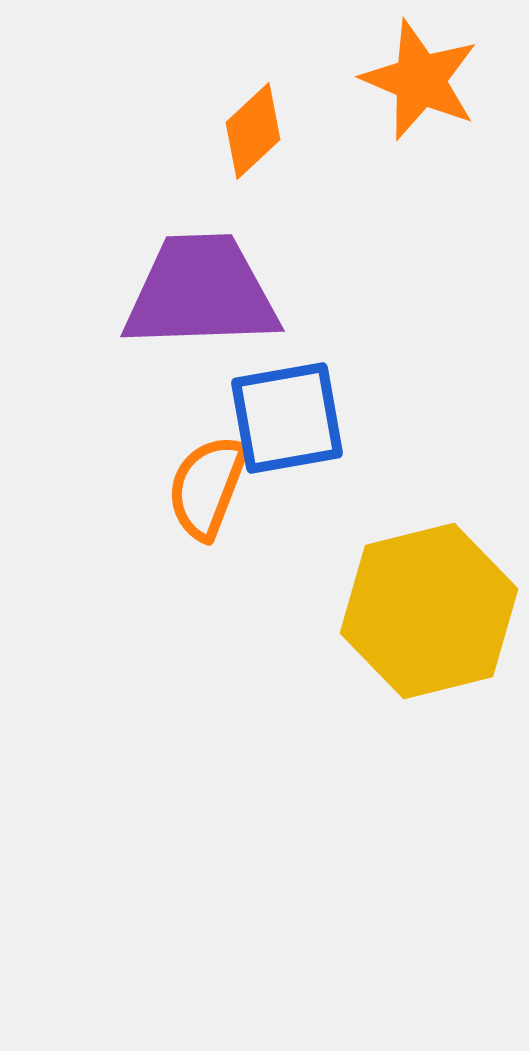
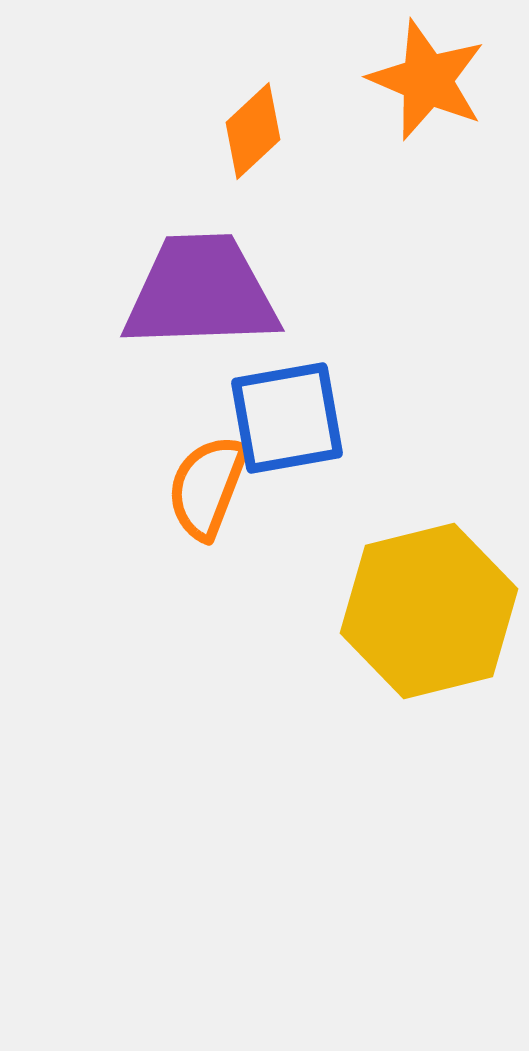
orange star: moved 7 px right
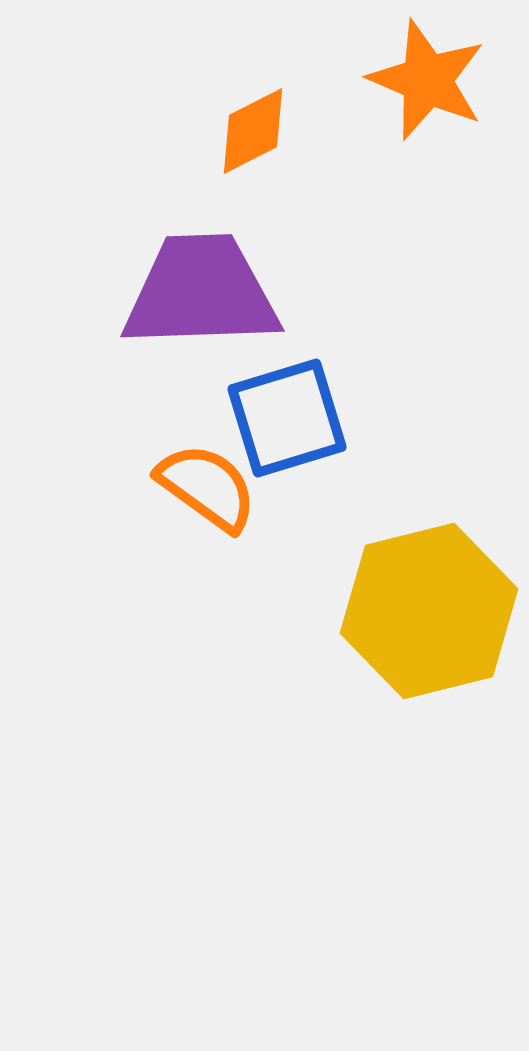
orange diamond: rotated 16 degrees clockwise
blue square: rotated 7 degrees counterclockwise
orange semicircle: rotated 105 degrees clockwise
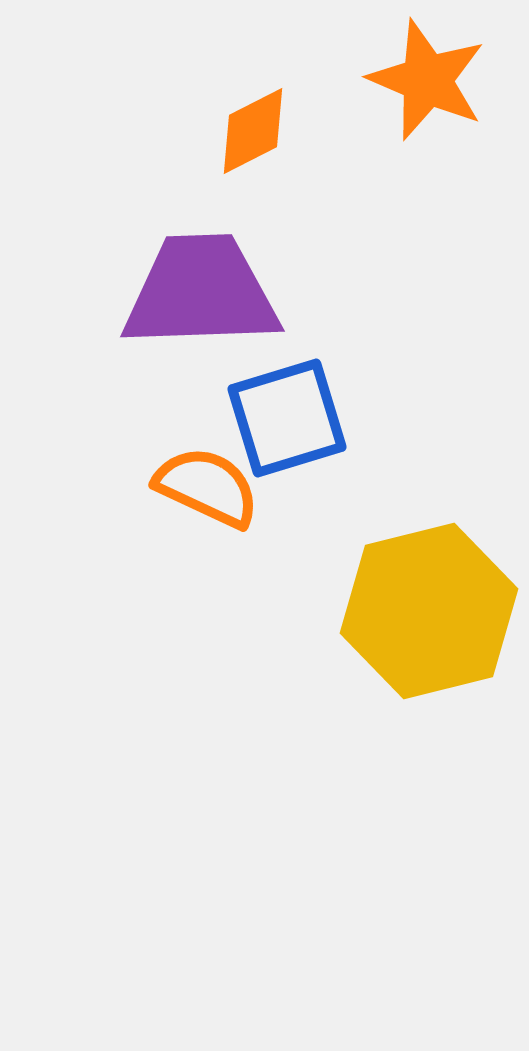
orange semicircle: rotated 11 degrees counterclockwise
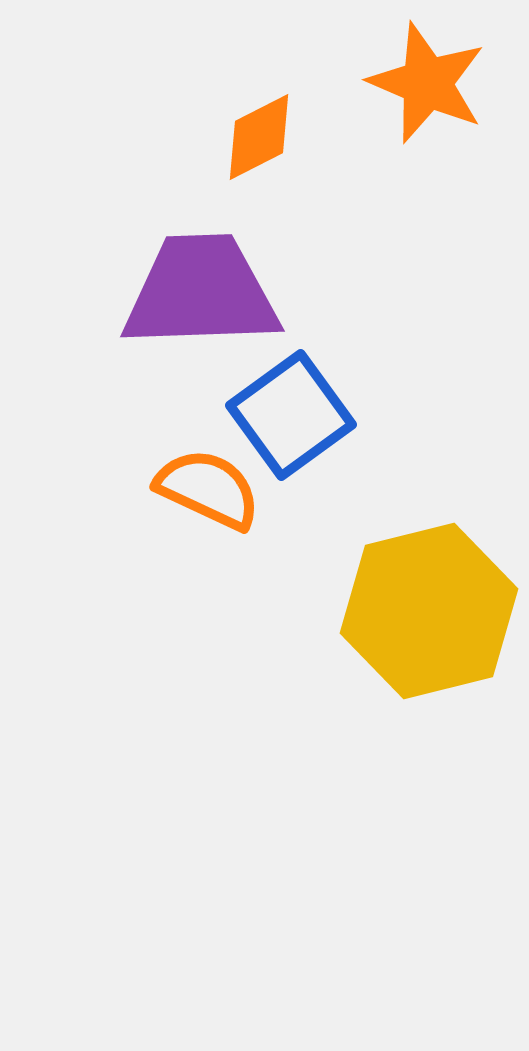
orange star: moved 3 px down
orange diamond: moved 6 px right, 6 px down
blue square: moved 4 px right, 3 px up; rotated 19 degrees counterclockwise
orange semicircle: moved 1 px right, 2 px down
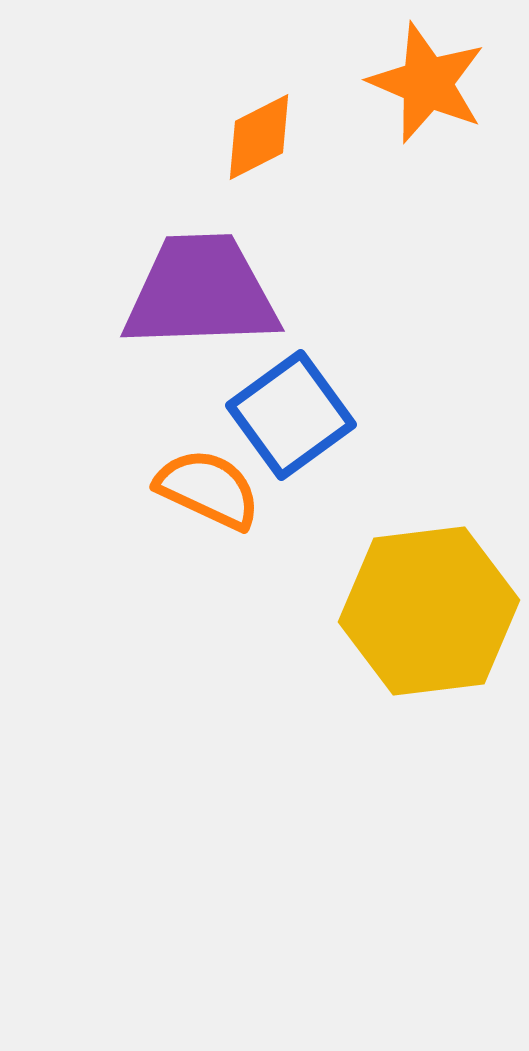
yellow hexagon: rotated 7 degrees clockwise
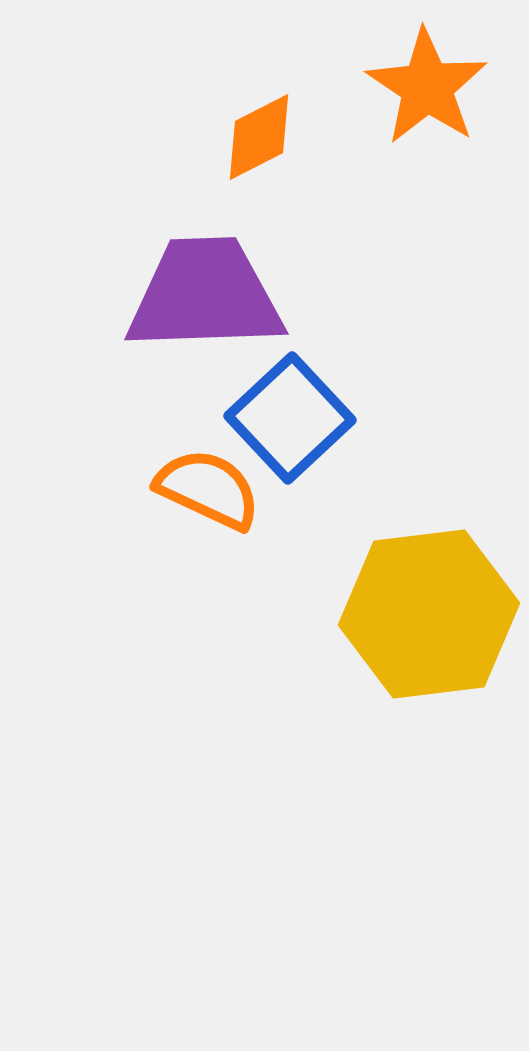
orange star: moved 4 px down; rotated 11 degrees clockwise
purple trapezoid: moved 4 px right, 3 px down
blue square: moved 1 px left, 3 px down; rotated 7 degrees counterclockwise
yellow hexagon: moved 3 px down
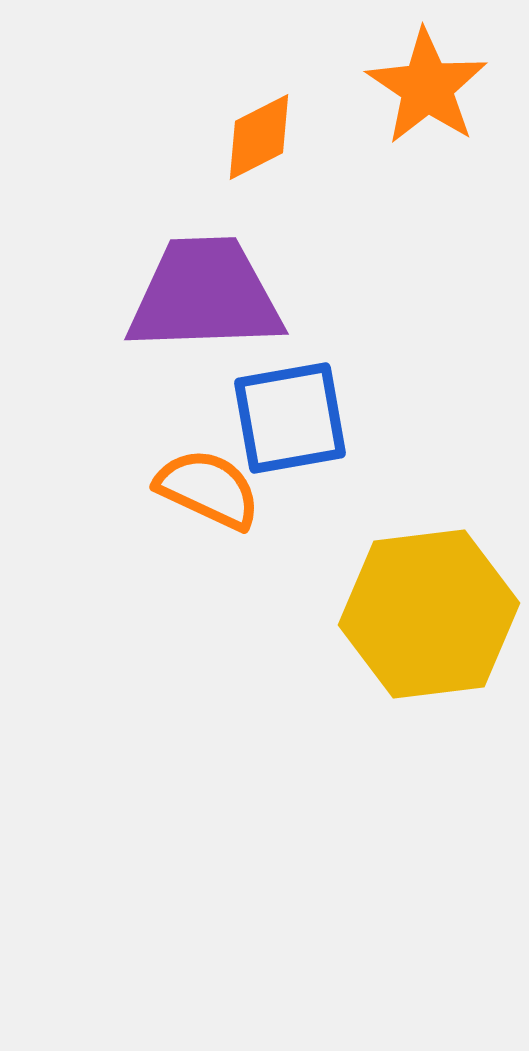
blue square: rotated 33 degrees clockwise
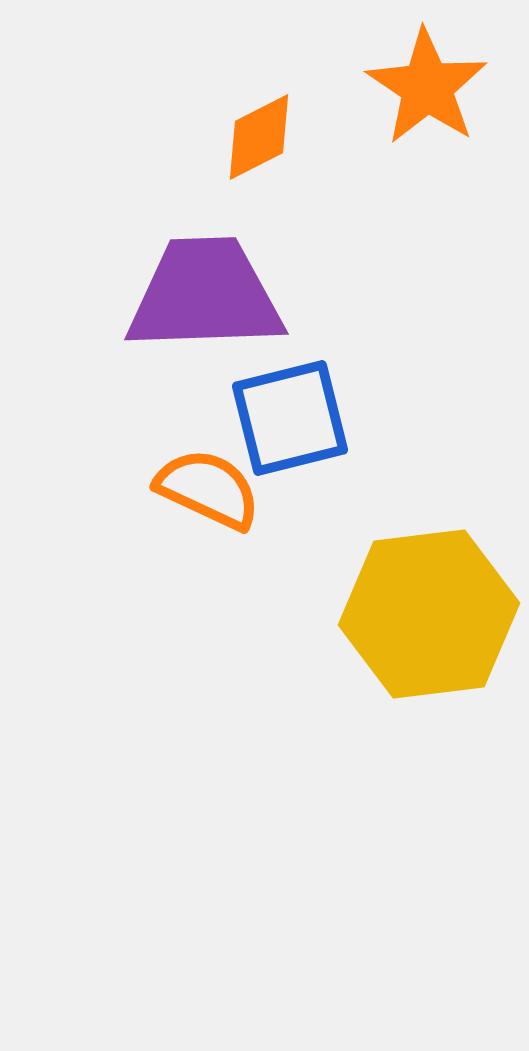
blue square: rotated 4 degrees counterclockwise
